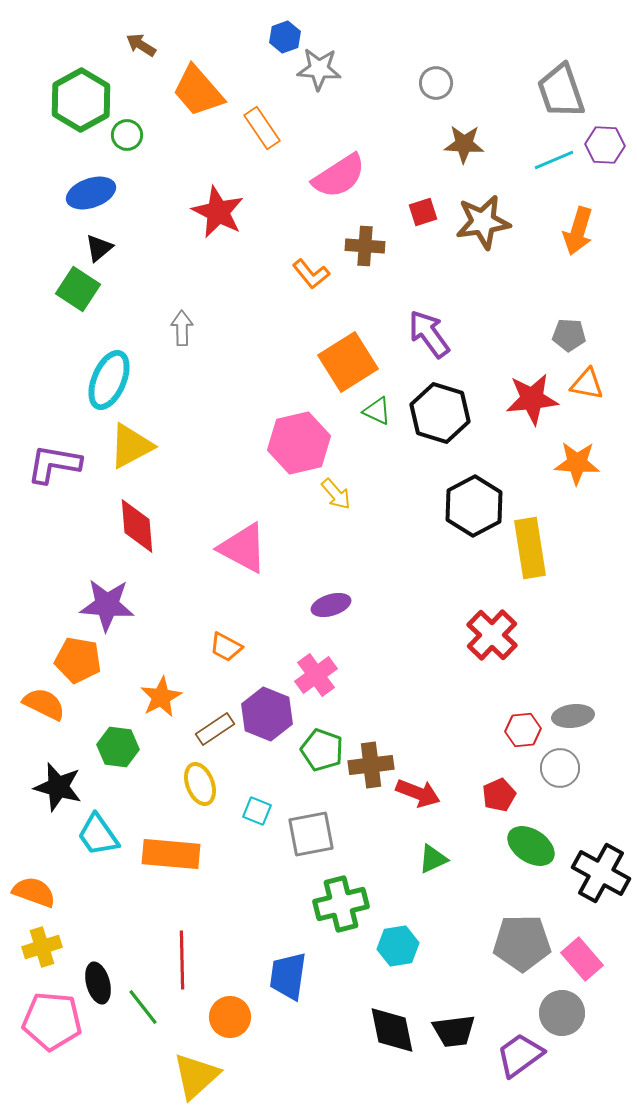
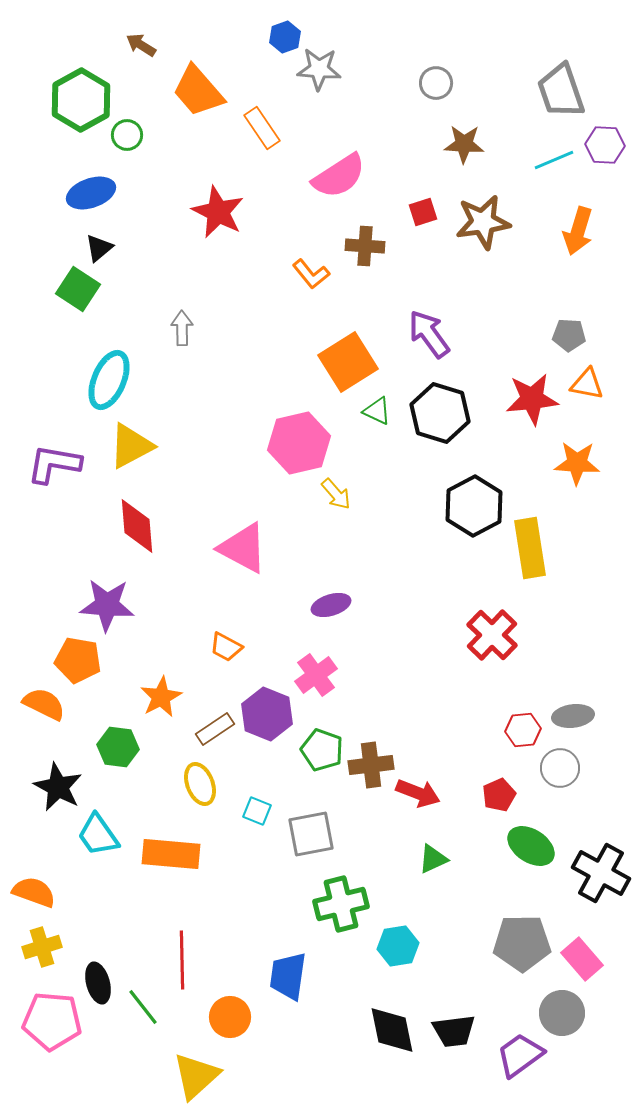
black star at (58, 787): rotated 12 degrees clockwise
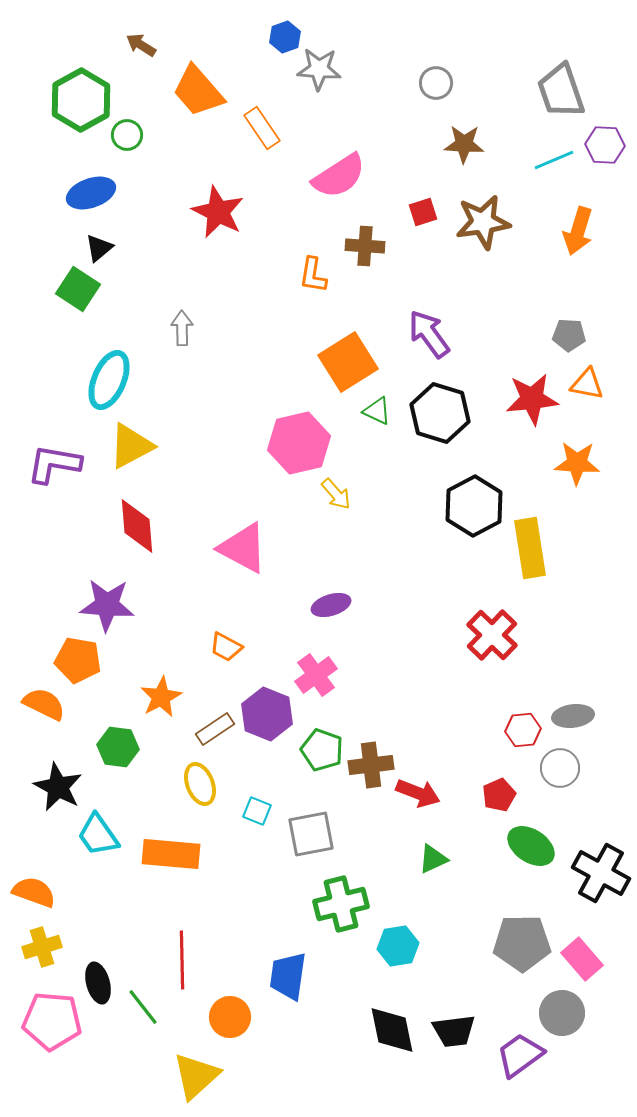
orange L-shape at (311, 274): moved 2 px right, 1 px down; rotated 48 degrees clockwise
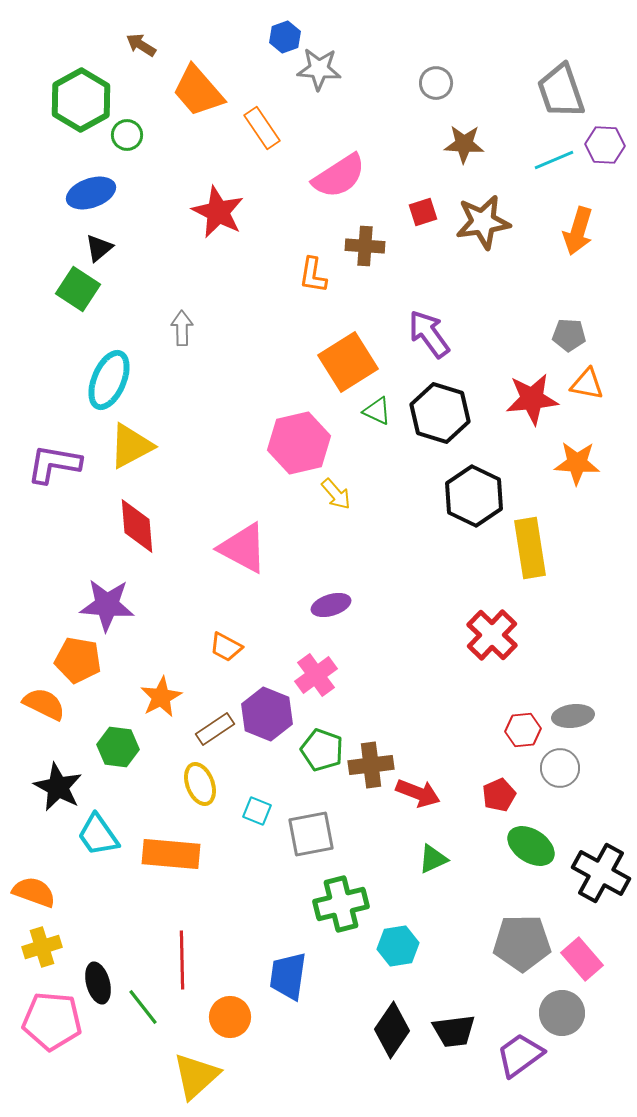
black hexagon at (474, 506): moved 10 px up; rotated 6 degrees counterclockwise
black diamond at (392, 1030): rotated 46 degrees clockwise
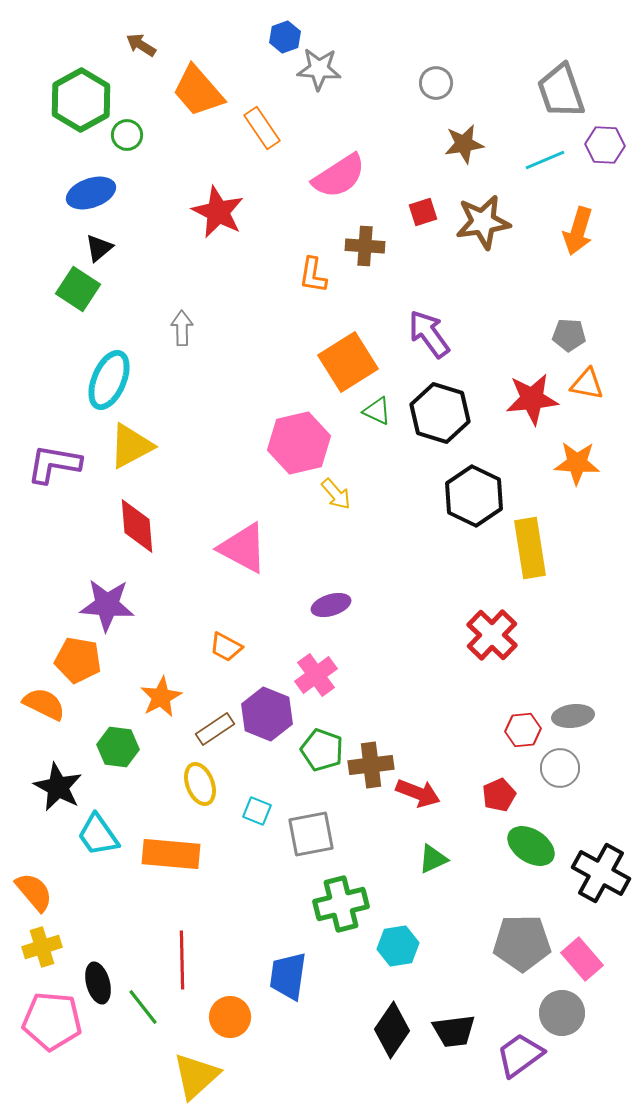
brown star at (464, 144): rotated 12 degrees counterclockwise
cyan line at (554, 160): moved 9 px left
orange semicircle at (34, 892): rotated 30 degrees clockwise
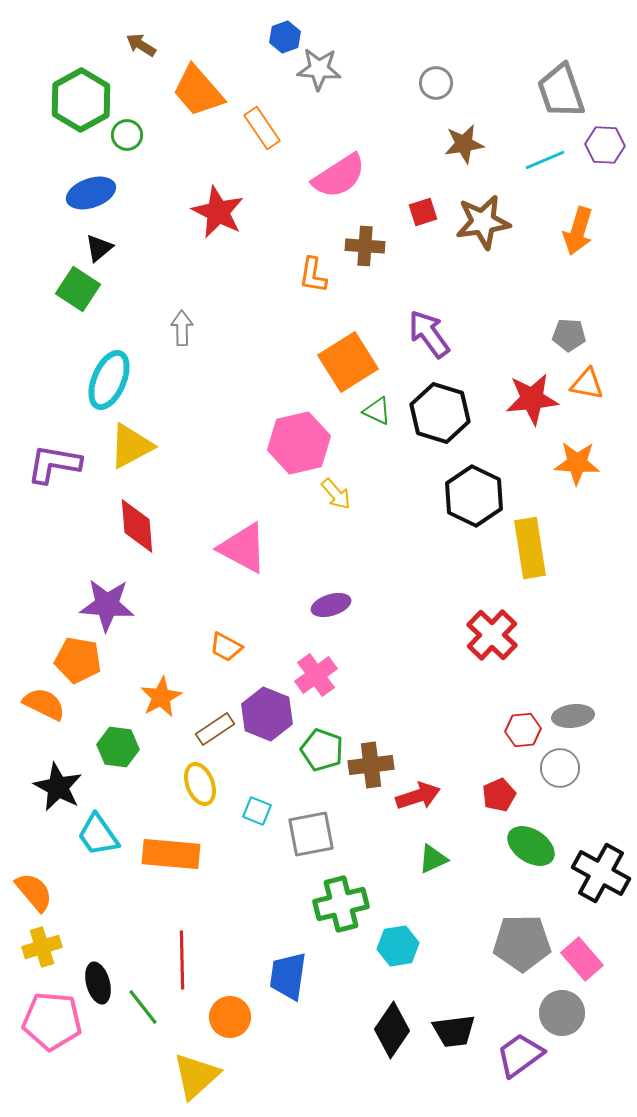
red arrow at (418, 793): moved 3 px down; rotated 39 degrees counterclockwise
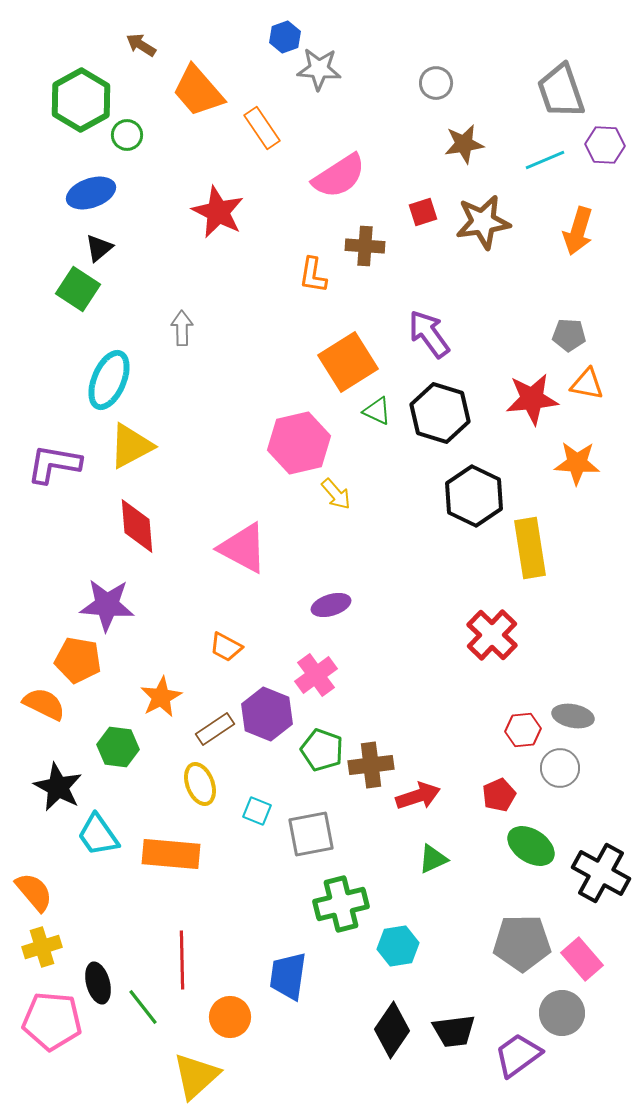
gray ellipse at (573, 716): rotated 18 degrees clockwise
purple trapezoid at (520, 1055): moved 2 px left
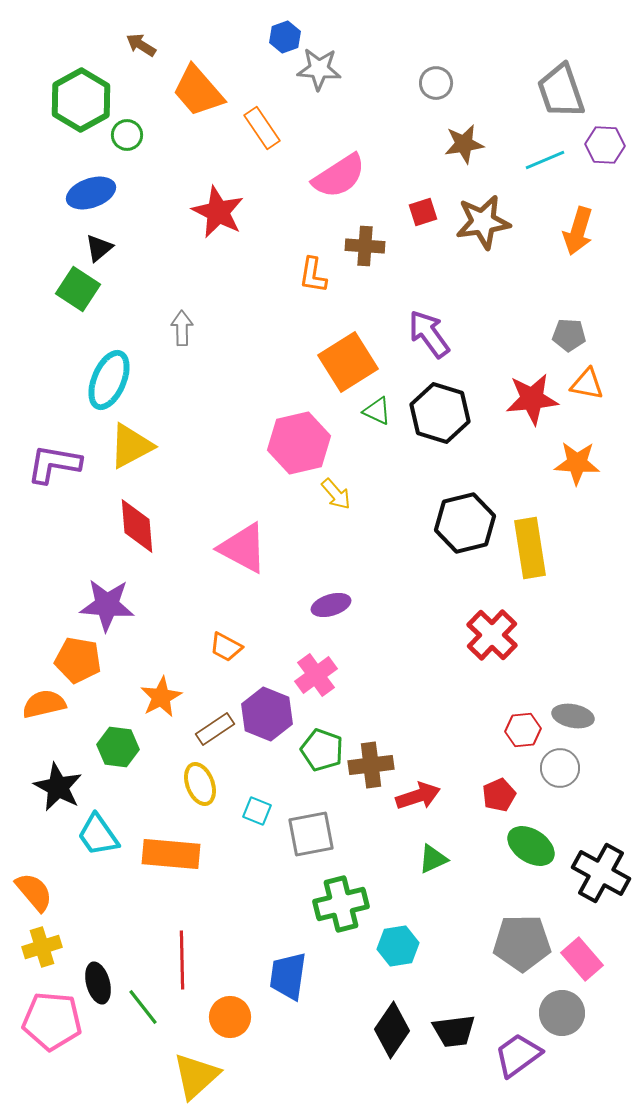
black hexagon at (474, 496): moved 9 px left, 27 px down; rotated 20 degrees clockwise
orange semicircle at (44, 704): rotated 39 degrees counterclockwise
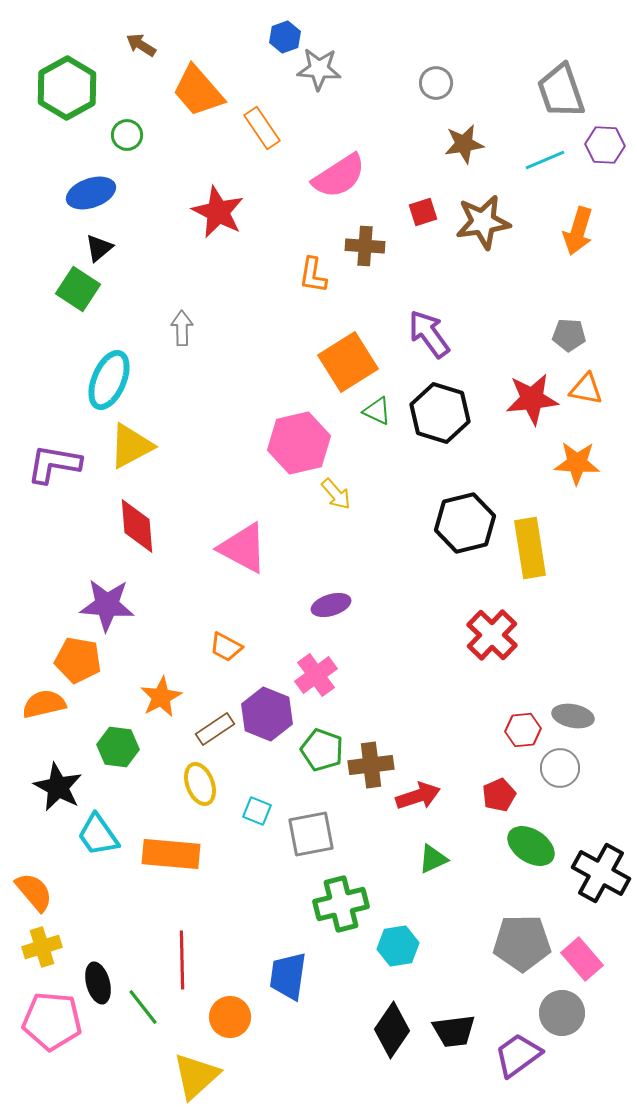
green hexagon at (81, 100): moved 14 px left, 12 px up
orange triangle at (587, 384): moved 1 px left, 5 px down
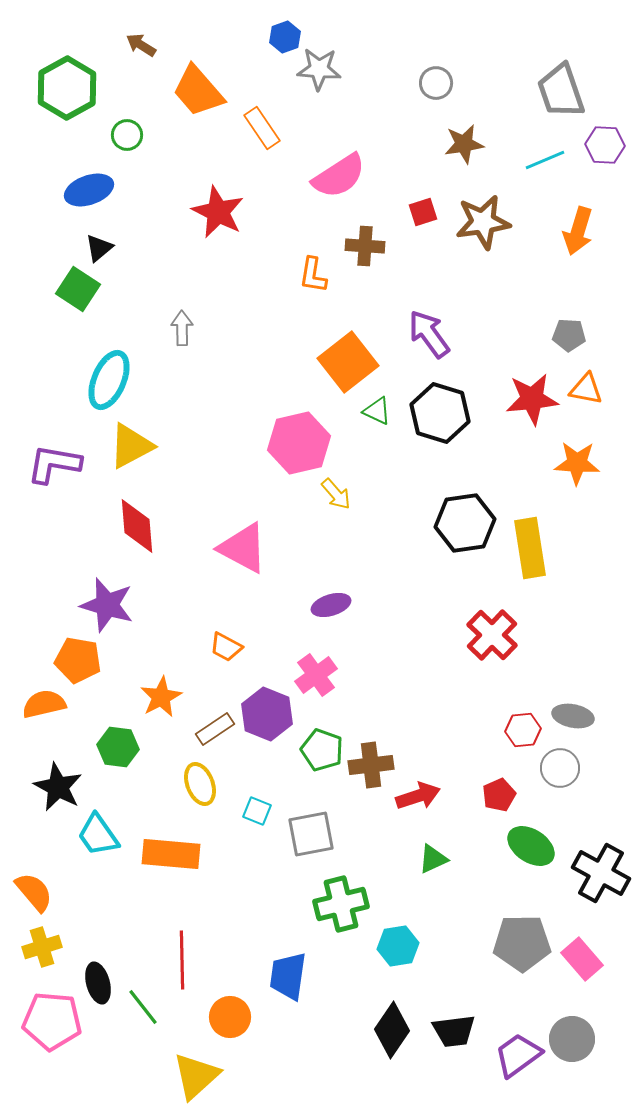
blue ellipse at (91, 193): moved 2 px left, 3 px up
orange square at (348, 362): rotated 6 degrees counterclockwise
black hexagon at (465, 523): rotated 6 degrees clockwise
purple star at (107, 605): rotated 12 degrees clockwise
gray circle at (562, 1013): moved 10 px right, 26 px down
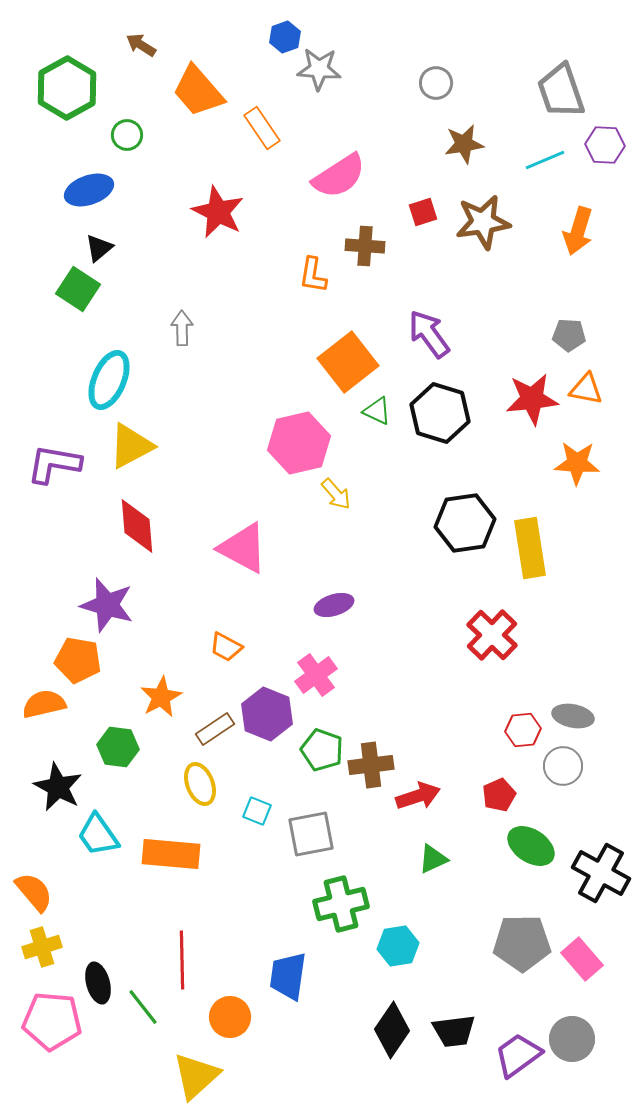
purple ellipse at (331, 605): moved 3 px right
gray circle at (560, 768): moved 3 px right, 2 px up
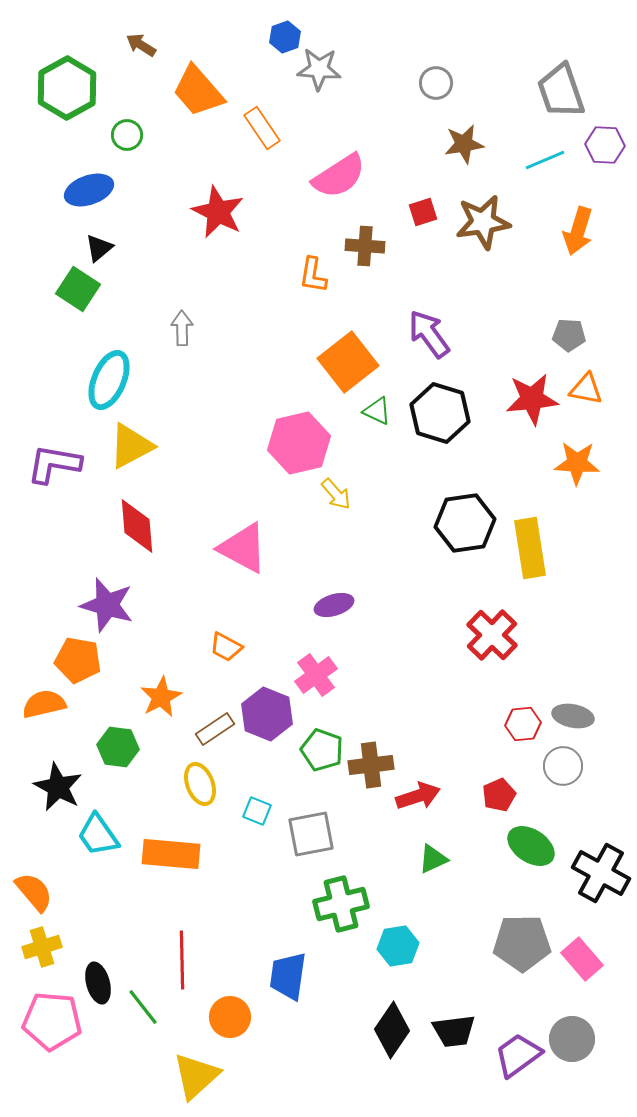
red hexagon at (523, 730): moved 6 px up
